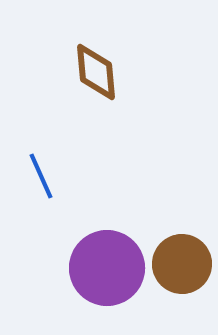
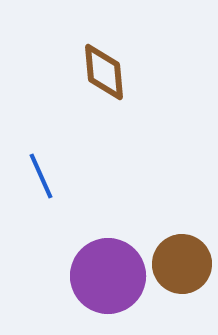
brown diamond: moved 8 px right
purple circle: moved 1 px right, 8 px down
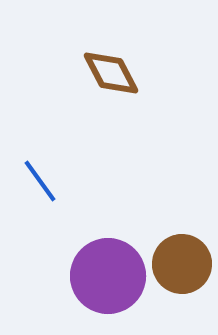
brown diamond: moved 7 px right, 1 px down; rotated 22 degrees counterclockwise
blue line: moved 1 px left, 5 px down; rotated 12 degrees counterclockwise
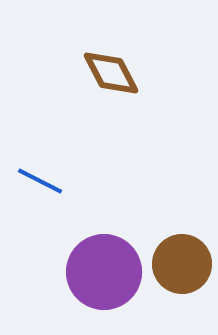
blue line: rotated 27 degrees counterclockwise
purple circle: moved 4 px left, 4 px up
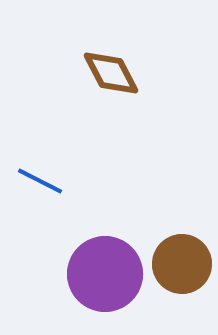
purple circle: moved 1 px right, 2 px down
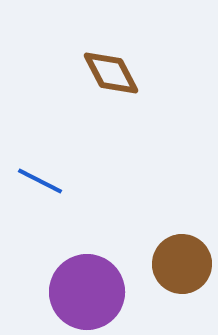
purple circle: moved 18 px left, 18 px down
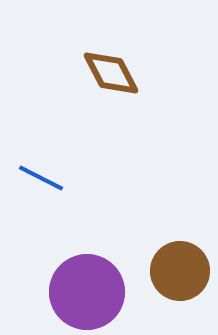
blue line: moved 1 px right, 3 px up
brown circle: moved 2 px left, 7 px down
